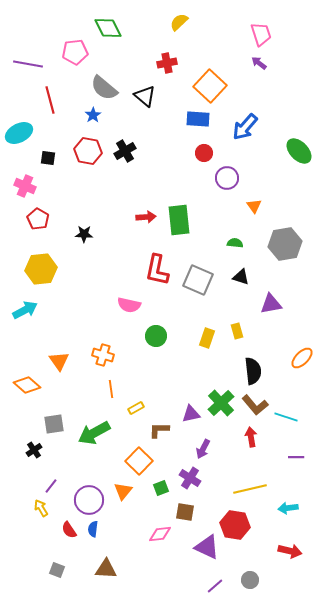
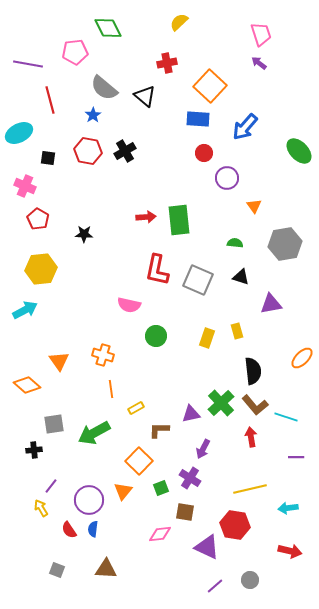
black cross at (34, 450): rotated 28 degrees clockwise
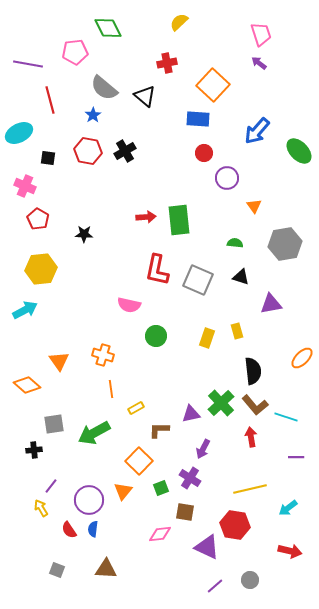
orange square at (210, 86): moved 3 px right, 1 px up
blue arrow at (245, 127): moved 12 px right, 4 px down
cyan arrow at (288, 508): rotated 30 degrees counterclockwise
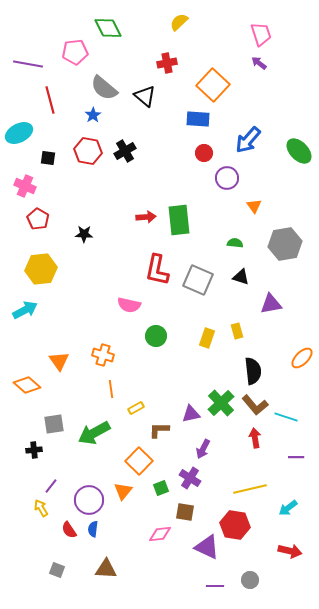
blue arrow at (257, 131): moved 9 px left, 9 px down
red arrow at (251, 437): moved 4 px right, 1 px down
purple line at (215, 586): rotated 42 degrees clockwise
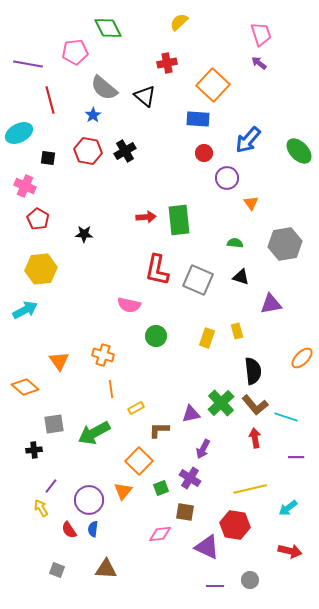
orange triangle at (254, 206): moved 3 px left, 3 px up
orange diamond at (27, 385): moved 2 px left, 2 px down
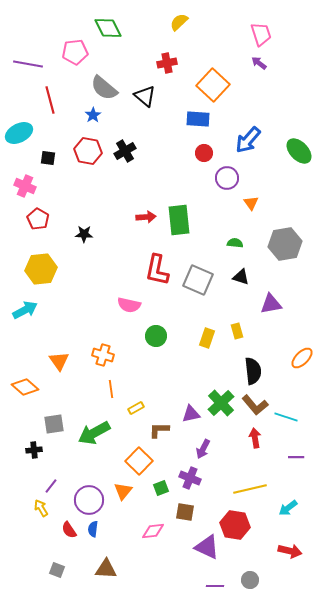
purple cross at (190, 478): rotated 10 degrees counterclockwise
pink diamond at (160, 534): moved 7 px left, 3 px up
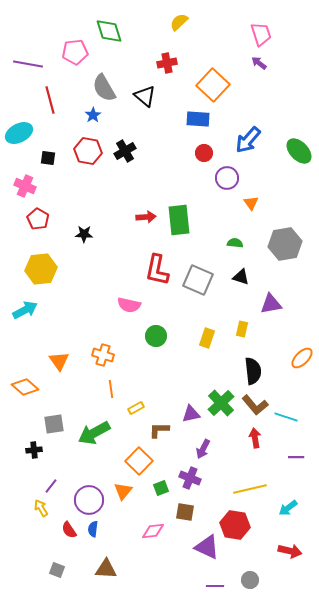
green diamond at (108, 28): moved 1 px right, 3 px down; rotated 8 degrees clockwise
gray semicircle at (104, 88): rotated 20 degrees clockwise
yellow rectangle at (237, 331): moved 5 px right, 2 px up; rotated 28 degrees clockwise
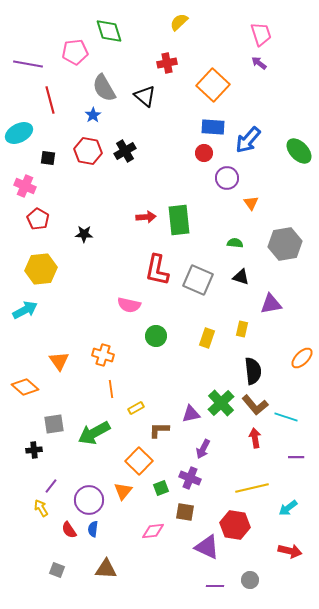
blue rectangle at (198, 119): moved 15 px right, 8 px down
yellow line at (250, 489): moved 2 px right, 1 px up
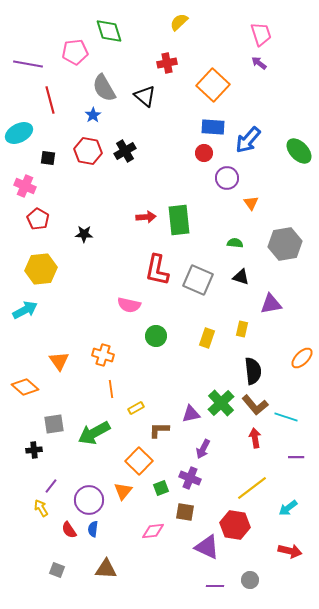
yellow line at (252, 488): rotated 24 degrees counterclockwise
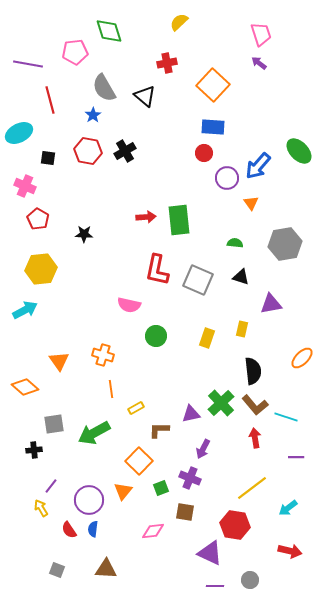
blue arrow at (248, 140): moved 10 px right, 26 px down
purple triangle at (207, 547): moved 3 px right, 6 px down
